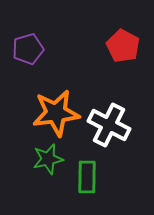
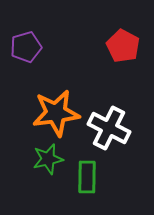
purple pentagon: moved 2 px left, 2 px up
white cross: moved 3 px down
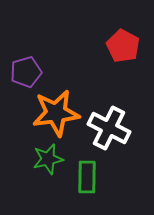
purple pentagon: moved 25 px down
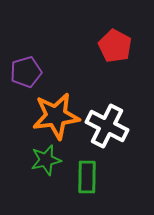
red pentagon: moved 8 px left
orange star: moved 3 px down
white cross: moved 2 px left, 2 px up
green star: moved 2 px left, 1 px down
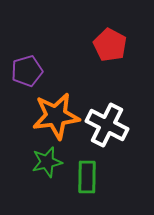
red pentagon: moved 5 px left, 1 px up
purple pentagon: moved 1 px right, 1 px up
white cross: moved 1 px up
green star: moved 1 px right, 2 px down
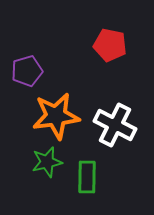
red pentagon: rotated 16 degrees counterclockwise
white cross: moved 8 px right
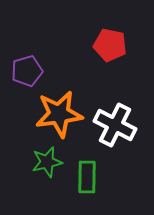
orange star: moved 3 px right, 2 px up
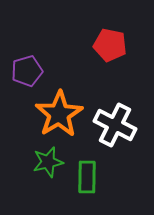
orange star: rotated 24 degrees counterclockwise
green star: moved 1 px right
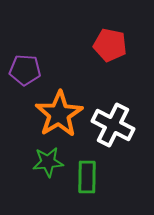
purple pentagon: moved 2 px left, 1 px up; rotated 20 degrees clockwise
white cross: moved 2 px left
green star: rotated 8 degrees clockwise
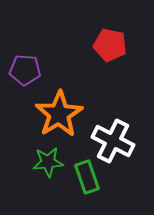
white cross: moved 16 px down
green rectangle: rotated 20 degrees counterclockwise
